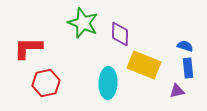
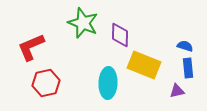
purple diamond: moved 1 px down
red L-shape: moved 3 px right, 1 px up; rotated 24 degrees counterclockwise
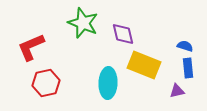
purple diamond: moved 3 px right, 1 px up; rotated 15 degrees counterclockwise
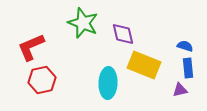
red hexagon: moved 4 px left, 3 px up
purple triangle: moved 3 px right, 1 px up
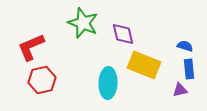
blue rectangle: moved 1 px right, 1 px down
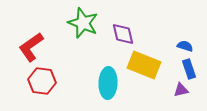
red L-shape: rotated 12 degrees counterclockwise
blue rectangle: rotated 12 degrees counterclockwise
red hexagon: moved 1 px down; rotated 20 degrees clockwise
purple triangle: moved 1 px right
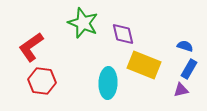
blue rectangle: rotated 48 degrees clockwise
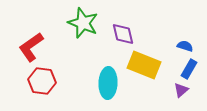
purple triangle: rotated 28 degrees counterclockwise
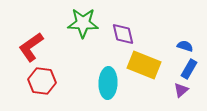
green star: rotated 20 degrees counterclockwise
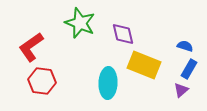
green star: moved 3 px left; rotated 20 degrees clockwise
